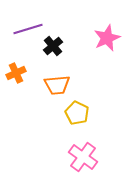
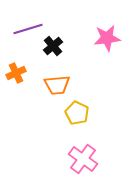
pink star: rotated 16 degrees clockwise
pink cross: moved 2 px down
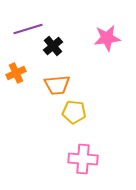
yellow pentagon: moved 3 px left, 1 px up; rotated 20 degrees counterclockwise
pink cross: rotated 32 degrees counterclockwise
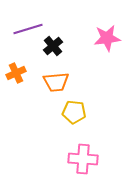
orange trapezoid: moved 1 px left, 3 px up
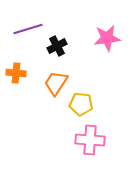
black cross: moved 4 px right; rotated 12 degrees clockwise
orange cross: rotated 30 degrees clockwise
orange trapezoid: moved 1 px down; rotated 128 degrees clockwise
yellow pentagon: moved 7 px right, 8 px up
pink cross: moved 7 px right, 19 px up
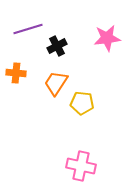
yellow pentagon: moved 1 px right, 1 px up
pink cross: moved 9 px left, 26 px down; rotated 8 degrees clockwise
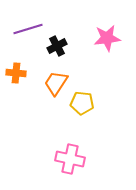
pink cross: moved 11 px left, 7 px up
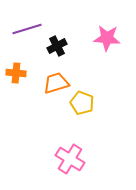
purple line: moved 1 px left
pink star: rotated 12 degrees clockwise
orange trapezoid: rotated 40 degrees clockwise
yellow pentagon: rotated 15 degrees clockwise
pink cross: rotated 20 degrees clockwise
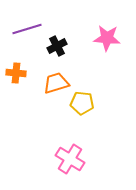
yellow pentagon: rotated 15 degrees counterclockwise
